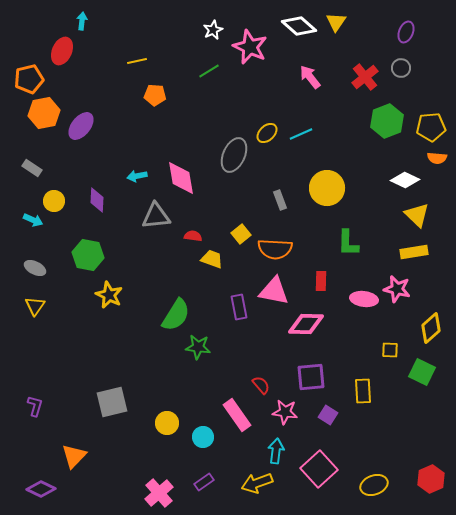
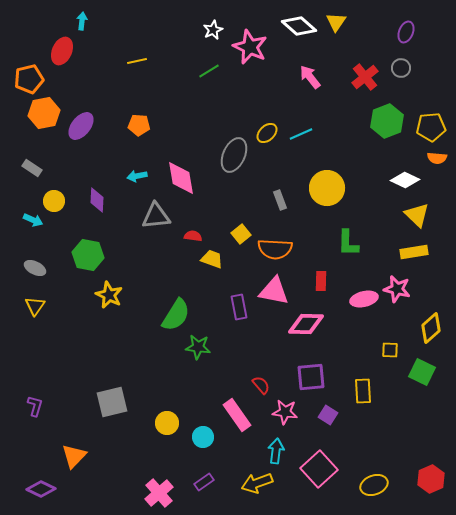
orange pentagon at (155, 95): moved 16 px left, 30 px down
pink ellipse at (364, 299): rotated 20 degrees counterclockwise
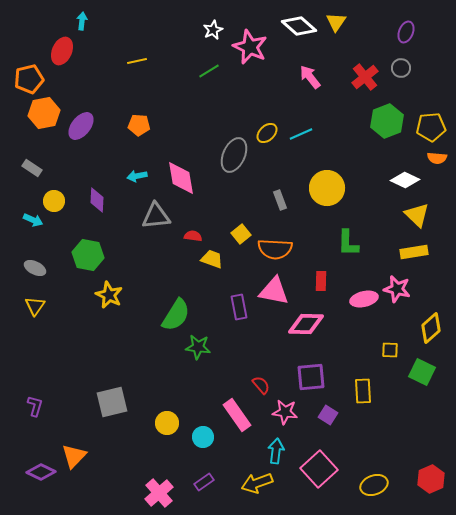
purple diamond at (41, 489): moved 17 px up
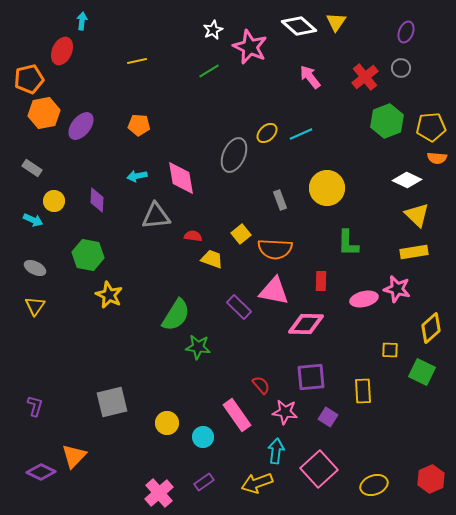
white diamond at (405, 180): moved 2 px right
purple rectangle at (239, 307): rotated 35 degrees counterclockwise
purple square at (328, 415): moved 2 px down
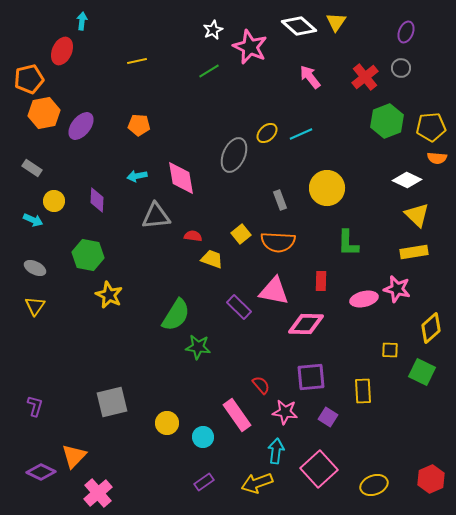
orange semicircle at (275, 249): moved 3 px right, 7 px up
pink cross at (159, 493): moved 61 px left
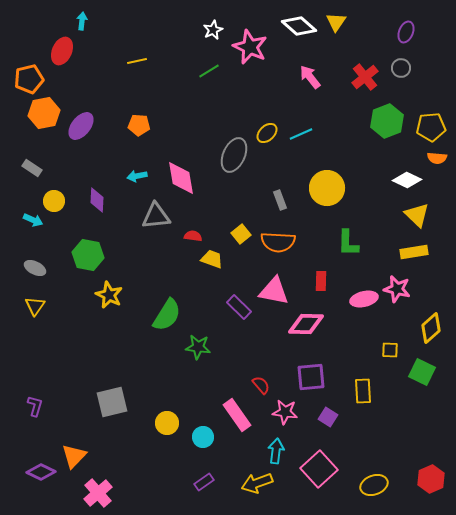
green semicircle at (176, 315): moved 9 px left
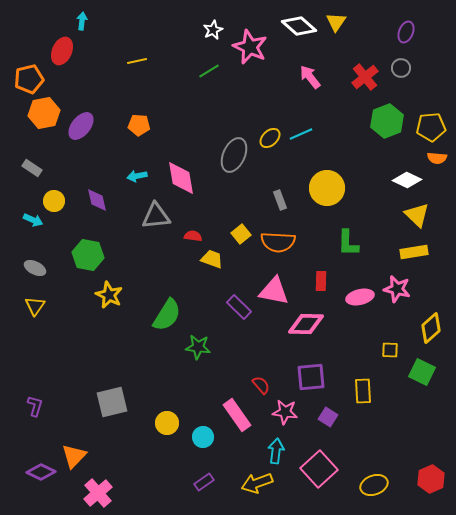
yellow ellipse at (267, 133): moved 3 px right, 5 px down
purple diamond at (97, 200): rotated 15 degrees counterclockwise
pink ellipse at (364, 299): moved 4 px left, 2 px up
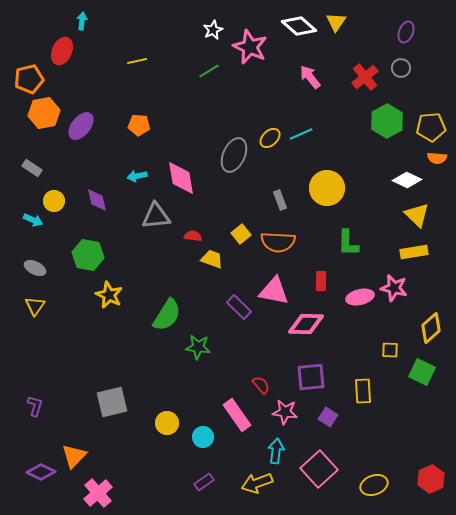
green hexagon at (387, 121): rotated 8 degrees counterclockwise
pink star at (397, 289): moved 3 px left, 1 px up
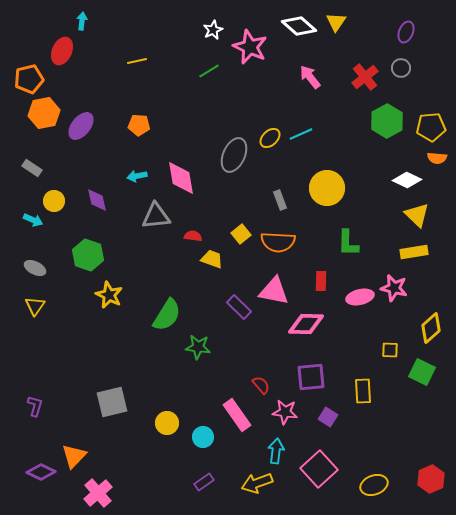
green hexagon at (88, 255): rotated 8 degrees clockwise
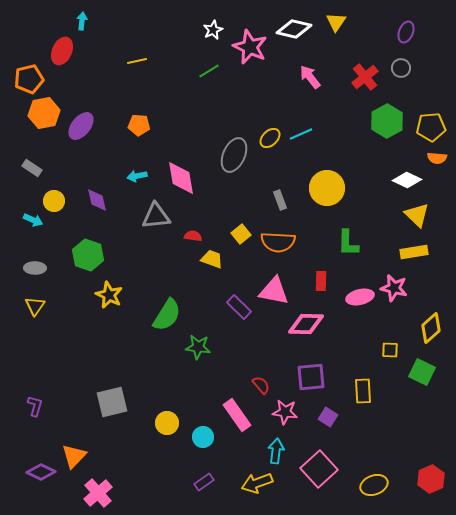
white diamond at (299, 26): moved 5 px left, 3 px down; rotated 28 degrees counterclockwise
gray ellipse at (35, 268): rotated 25 degrees counterclockwise
